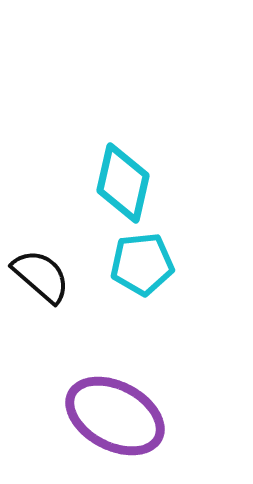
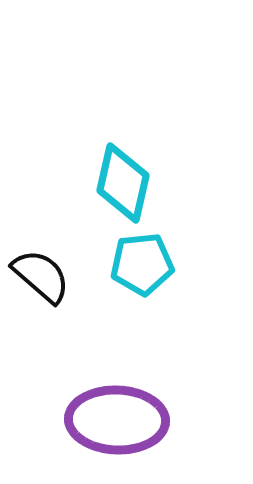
purple ellipse: moved 2 px right, 4 px down; rotated 26 degrees counterclockwise
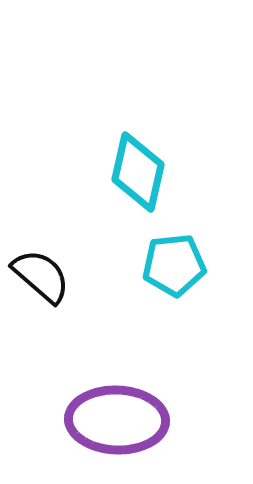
cyan diamond: moved 15 px right, 11 px up
cyan pentagon: moved 32 px right, 1 px down
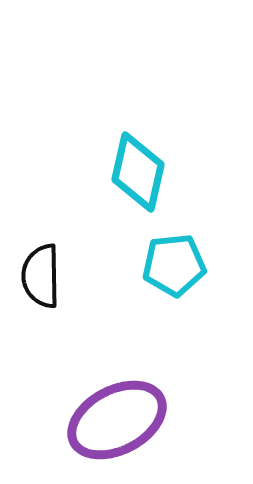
black semicircle: rotated 132 degrees counterclockwise
purple ellipse: rotated 30 degrees counterclockwise
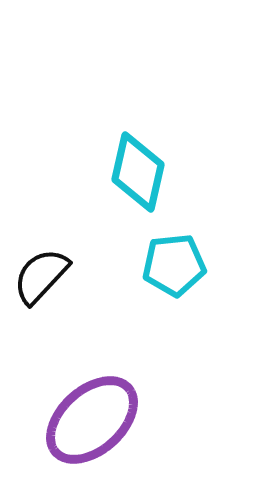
black semicircle: rotated 44 degrees clockwise
purple ellipse: moved 25 px left; rotated 14 degrees counterclockwise
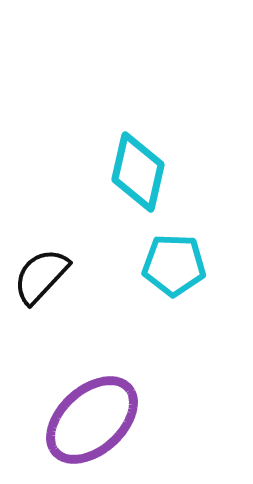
cyan pentagon: rotated 8 degrees clockwise
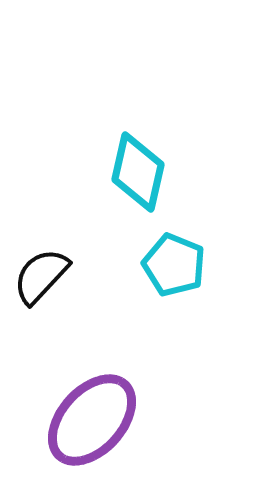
cyan pentagon: rotated 20 degrees clockwise
purple ellipse: rotated 6 degrees counterclockwise
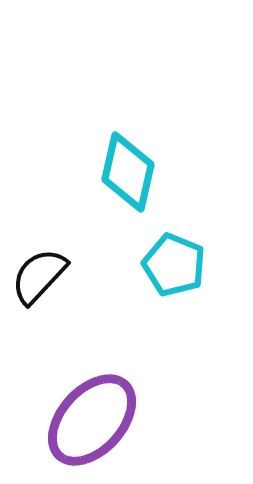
cyan diamond: moved 10 px left
black semicircle: moved 2 px left
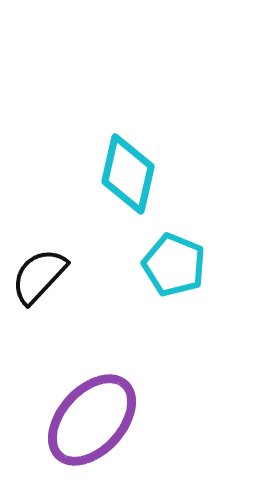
cyan diamond: moved 2 px down
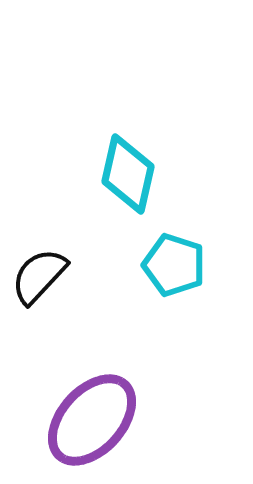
cyan pentagon: rotated 4 degrees counterclockwise
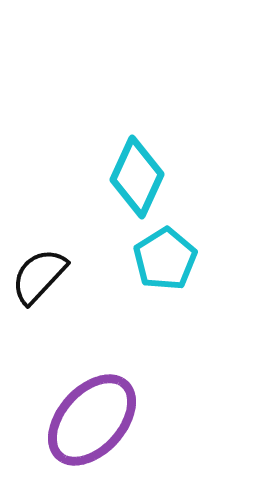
cyan diamond: moved 9 px right, 3 px down; rotated 12 degrees clockwise
cyan pentagon: moved 9 px left, 6 px up; rotated 22 degrees clockwise
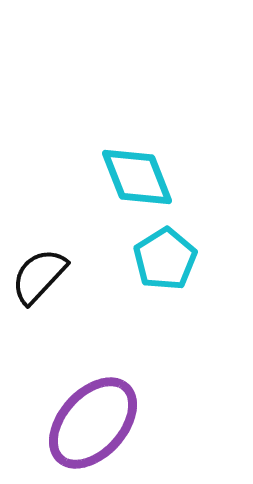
cyan diamond: rotated 46 degrees counterclockwise
purple ellipse: moved 1 px right, 3 px down
